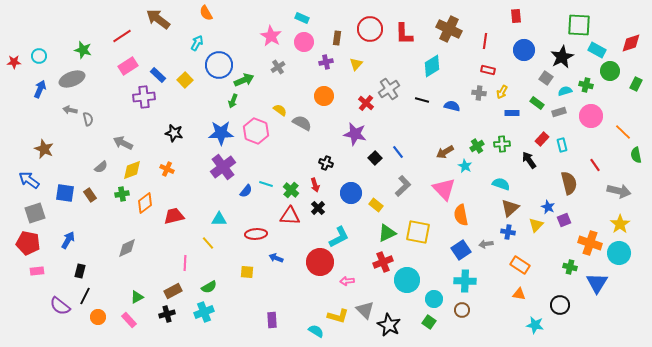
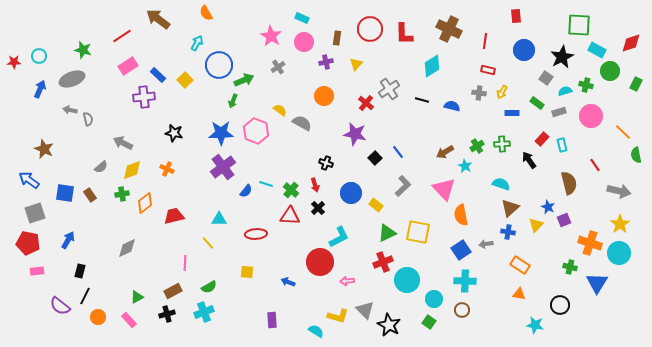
blue arrow at (276, 258): moved 12 px right, 24 px down
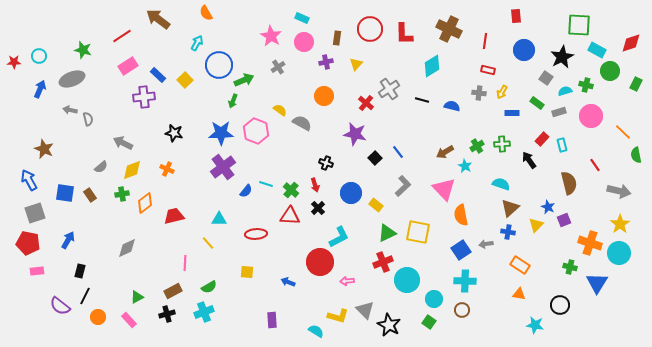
blue arrow at (29, 180): rotated 25 degrees clockwise
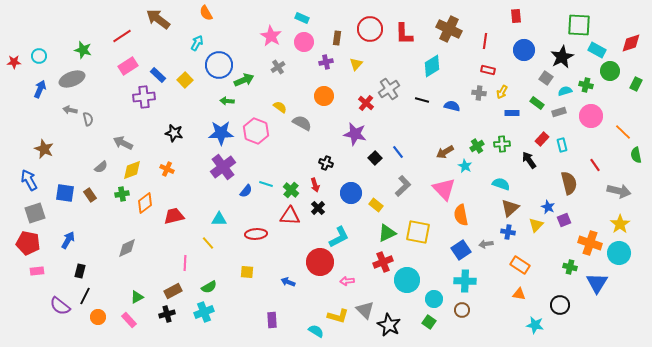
green arrow at (233, 101): moved 6 px left; rotated 72 degrees clockwise
yellow semicircle at (280, 110): moved 3 px up
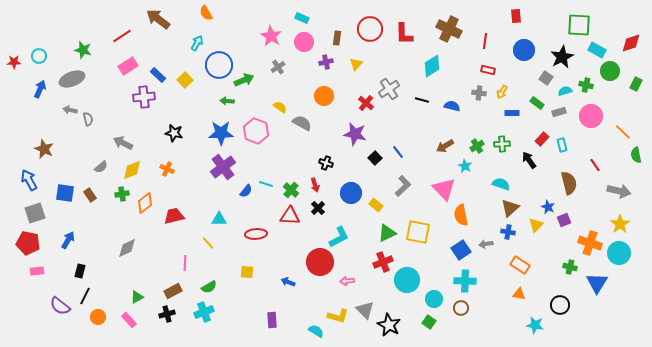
brown arrow at (445, 152): moved 6 px up
brown circle at (462, 310): moved 1 px left, 2 px up
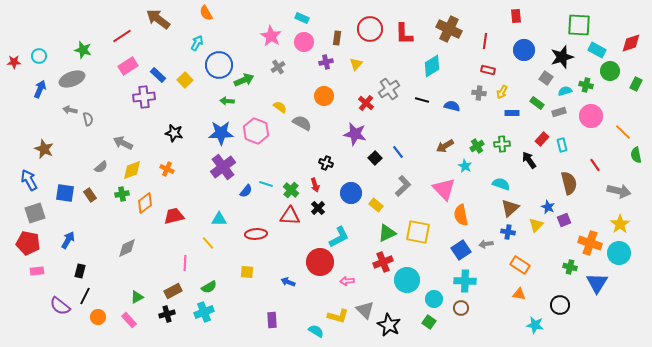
black star at (562, 57): rotated 10 degrees clockwise
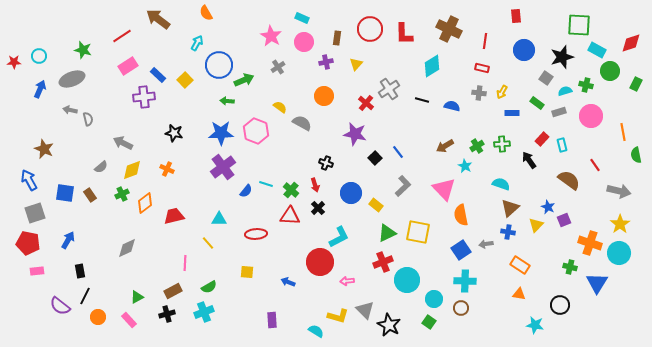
red rectangle at (488, 70): moved 6 px left, 2 px up
orange line at (623, 132): rotated 36 degrees clockwise
brown semicircle at (569, 183): moved 3 px up; rotated 40 degrees counterclockwise
green cross at (122, 194): rotated 16 degrees counterclockwise
black rectangle at (80, 271): rotated 24 degrees counterclockwise
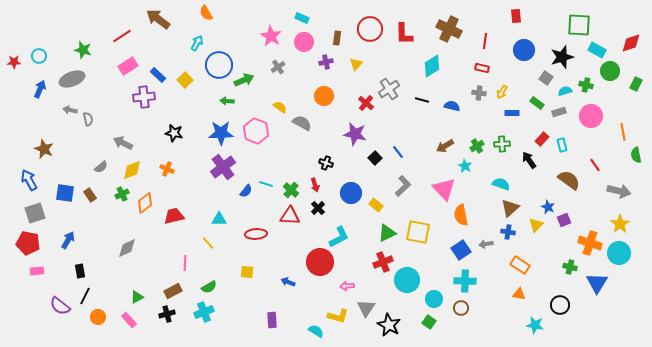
pink arrow at (347, 281): moved 5 px down
gray triangle at (365, 310): moved 1 px right, 2 px up; rotated 18 degrees clockwise
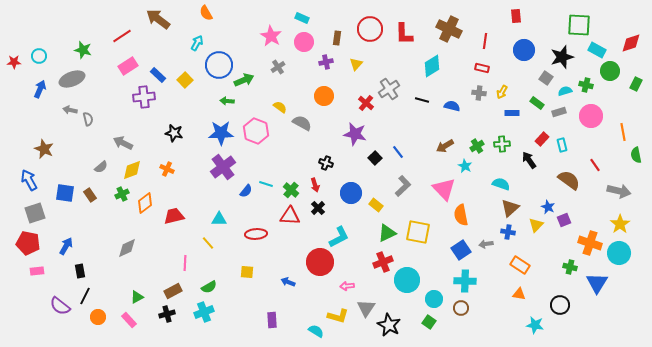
blue arrow at (68, 240): moved 2 px left, 6 px down
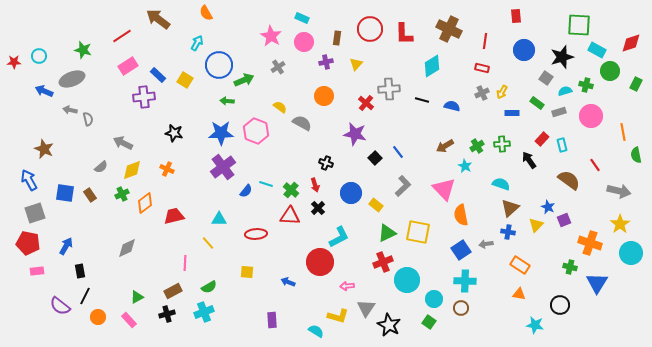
yellow square at (185, 80): rotated 14 degrees counterclockwise
blue arrow at (40, 89): moved 4 px right, 2 px down; rotated 90 degrees counterclockwise
gray cross at (389, 89): rotated 30 degrees clockwise
gray cross at (479, 93): moved 3 px right; rotated 32 degrees counterclockwise
cyan circle at (619, 253): moved 12 px right
